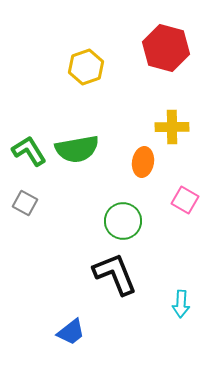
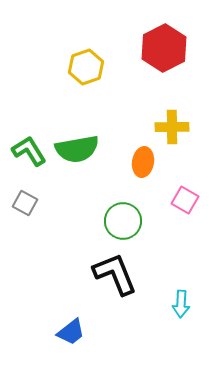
red hexagon: moved 2 px left; rotated 18 degrees clockwise
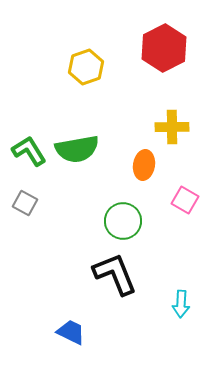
orange ellipse: moved 1 px right, 3 px down
blue trapezoid: rotated 116 degrees counterclockwise
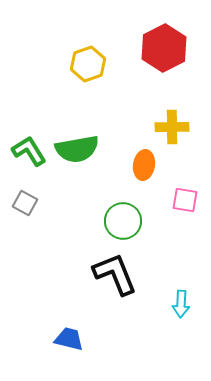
yellow hexagon: moved 2 px right, 3 px up
pink square: rotated 20 degrees counterclockwise
blue trapezoid: moved 2 px left, 7 px down; rotated 12 degrees counterclockwise
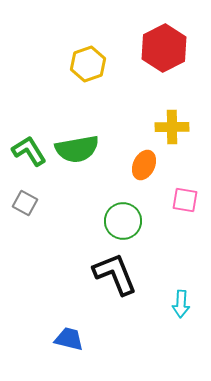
orange ellipse: rotated 16 degrees clockwise
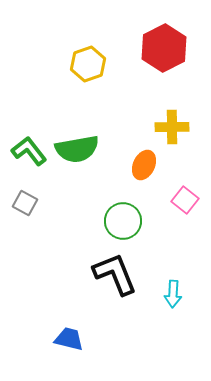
green L-shape: rotated 6 degrees counterclockwise
pink square: rotated 28 degrees clockwise
cyan arrow: moved 8 px left, 10 px up
